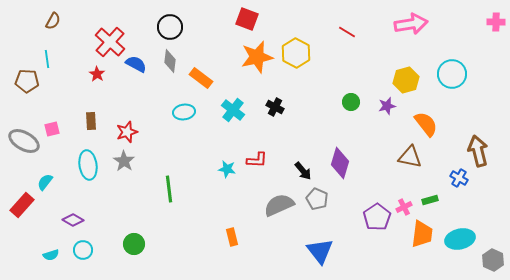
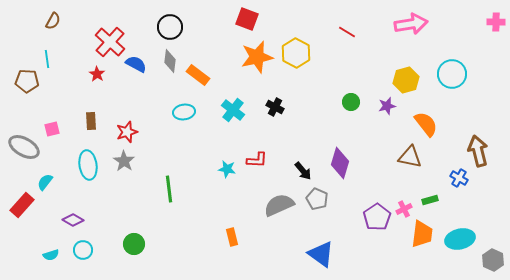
orange rectangle at (201, 78): moved 3 px left, 3 px up
gray ellipse at (24, 141): moved 6 px down
pink cross at (404, 207): moved 2 px down
blue triangle at (320, 251): moved 1 px right, 3 px down; rotated 16 degrees counterclockwise
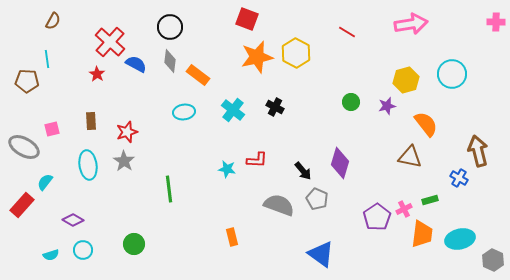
gray semicircle at (279, 205): rotated 44 degrees clockwise
